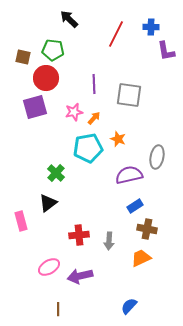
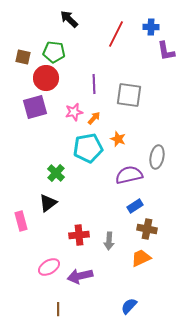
green pentagon: moved 1 px right, 2 px down
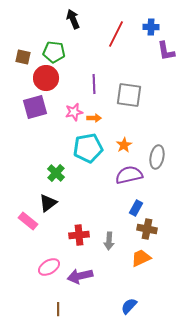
black arrow: moved 4 px right; rotated 24 degrees clockwise
orange arrow: rotated 48 degrees clockwise
orange star: moved 6 px right, 6 px down; rotated 21 degrees clockwise
blue rectangle: moved 1 px right, 2 px down; rotated 28 degrees counterclockwise
pink rectangle: moved 7 px right; rotated 36 degrees counterclockwise
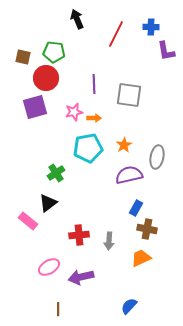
black arrow: moved 4 px right
green cross: rotated 12 degrees clockwise
purple arrow: moved 1 px right, 1 px down
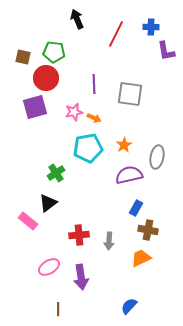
gray square: moved 1 px right, 1 px up
orange arrow: rotated 24 degrees clockwise
brown cross: moved 1 px right, 1 px down
purple arrow: rotated 85 degrees counterclockwise
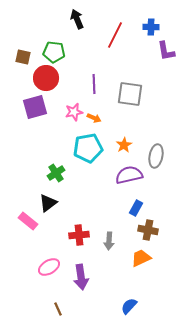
red line: moved 1 px left, 1 px down
gray ellipse: moved 1 px left, 1 px up
brown line: rotated 24 degrees counterclockwise
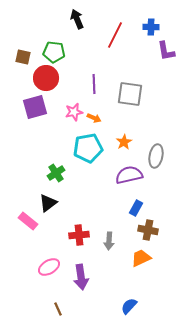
orange star: moved 3 px up
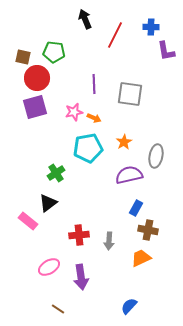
black arrow: moved 8 px right
red circle: moved 9 px left
brown line: rotated 32 degrees counterclockwise
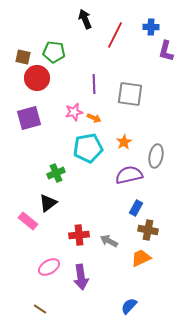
purple L-shape: rotated 25 degrees clockwise
purple square: moved 6 px left, 11 px down
green cross: rotated 12 degrees clockwise
gray arrow: rotated 114 degrees clockwise
brown line: moved 18 px left
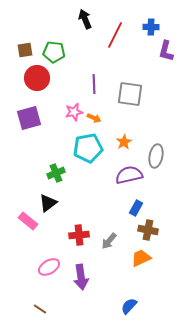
brown square: moved 2 px right, 7 px up; rotated 21 degrees counterclockwise
gray arrow: rotated 78 degrees counterclockwise
